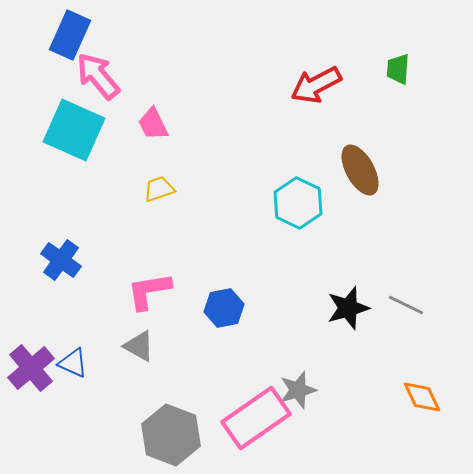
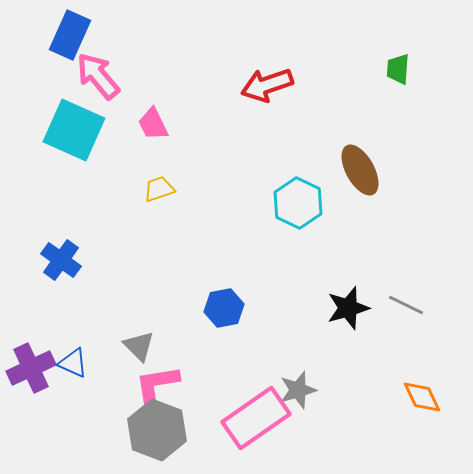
red arrow: moved 49 px left; rotated 9 degrees clockwise
pink L-shape: moved 8 px right, 93 px down
gray triangle: rotated 16 degrees clockwise
purple cross: rotated 15 degrees clockwise
gray hexagon: moved 14 px left, 5 px up
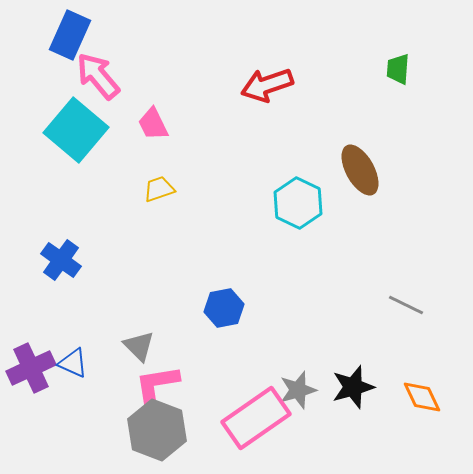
cyan square: moved 2 px right; rotated 16 degrees clockwise
black star: moved 5 px right, 79 px down
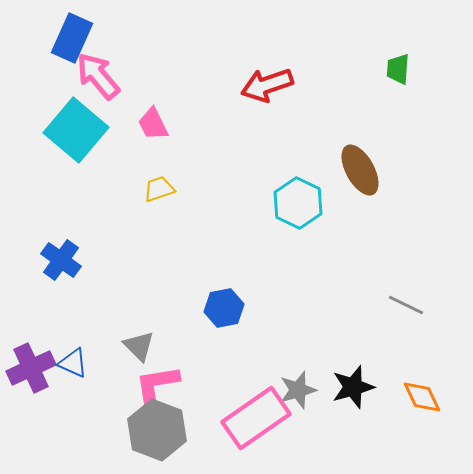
blue rectangle: moved 2 px right, 3 px down
